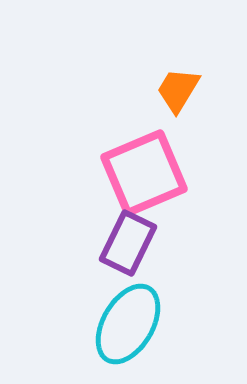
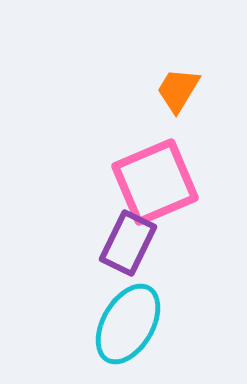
pink square: moved 11 px right, 9 px down
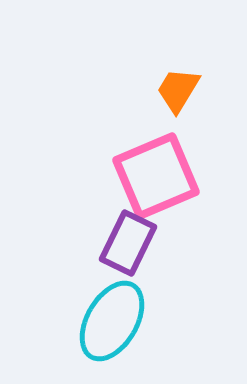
pink square: moved 1 px right, 6 px up
cyan ellipse: moved 16 px left, 3 px up
